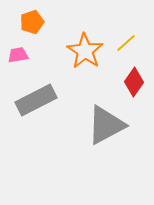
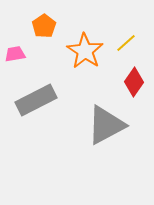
orange pentagon: moved 12 px right, 4 px down; rotated 15 degrees counterclockwise
pink trapezoid: moved 3 px left, 1 px up
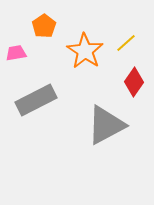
pink trapezoid: moved 1 px right, 1 px up
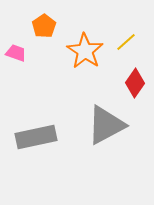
yellow line: moved 1 px up
pink trapezoid: rotated 30 degrees clockwise
red diamond: moved 1 px right, 1 px down
gray rectangle: moved 37 px down; rotated 15 degrees clockwise
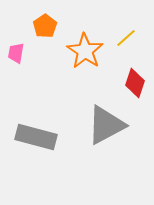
orange pentagon: moved 1 px right
yellow line: moved 4 px up
pink trapezoid: rotated 100 degrees counterclockwise
red diamond: rotated 16 degrees counterclockwise
gray rectangle: rotated 27 degrees clockwise
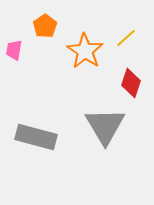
pink trapezoid: moved 2 px left, 3 px up
red diamond: moved 4 px left
gray triangle: moved 1 px left, 1 px down; rotated 33 degrees counterclockwise
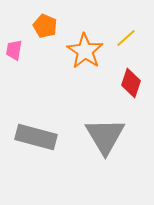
orange pentagon: rotated 15 degrees counterclockwise
gray triangle: moved 10 px down
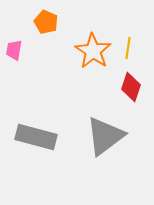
orange pentagon: moved 1 px right, 4 px up
yellow line: moved 2 px right, 10 px down; rotated 40 degrees counterclockwise
orange star: moved 8 px right
red diamond: moved 4 px down
gray triangle: rotated 24 degrees clockwise
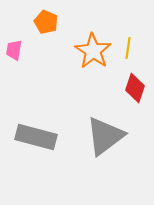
red diamond: moved 4 px right, 1 px down
